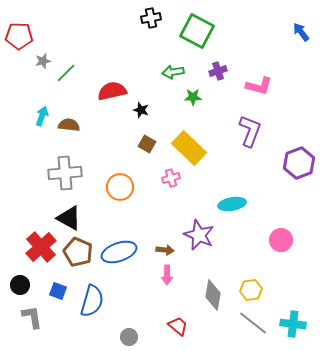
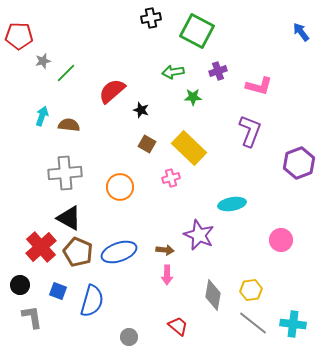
red semicircle: rotated 28 degrees counterclockwise
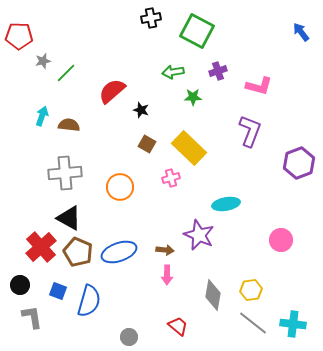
cyan ellipse: moved 6 px left
blue semicircle: moved 3 px left
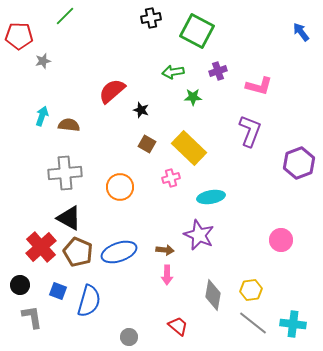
green line: moved 1 px left, 57 px up
cyan ellipse: moved 15 px left, 7 px up
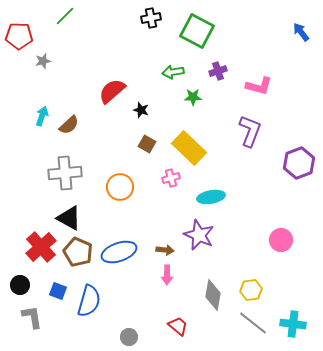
brown semicircle: rotated 130 degrees clockwise
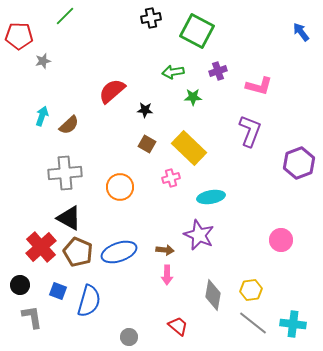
black star: moved 4 px right; rotated 14 degrees counterclockwise
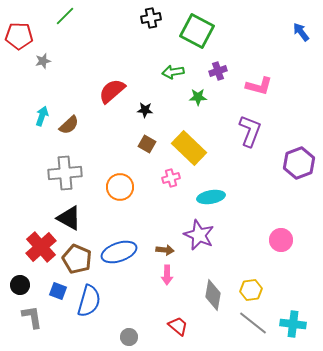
green star: moved 5 px right
brown pentagon: moved 1 px left, 7 px down
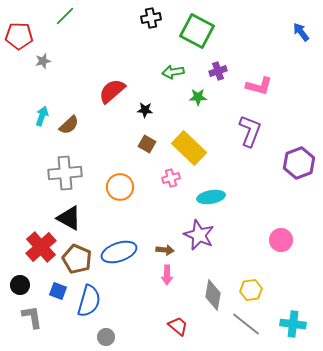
gray line: moved 7 px left, 1 px down
gray circle: moved 23 px left
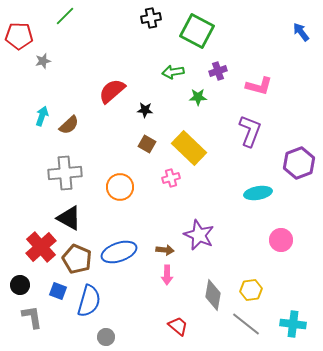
cyan ellipse: moved 47 px right, 4 px up
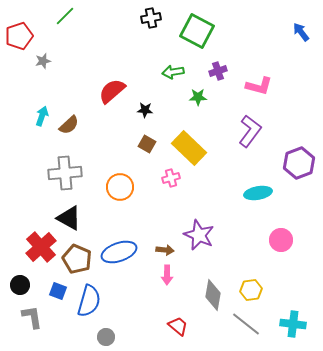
red pentagon: rotated 20 degrees counterclockwise
purple L-shape: rotated 16 degrees clockwise
